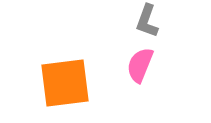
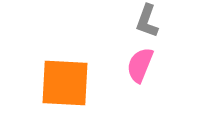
orange square: rotated 10 degrees clockwise
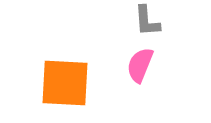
gray L-shape: rotated 24 degrees counterclockwise
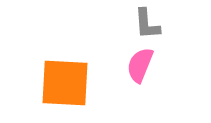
gray L-shape: moved 3 px down
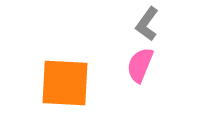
gray L-shape: rotated 40 degrees clockwise
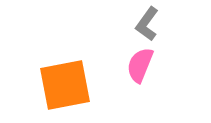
orange square: moved 2 px down; rotated 14 degrees counterclockwise
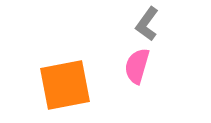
pink semicircle: moved 3 px left, 1 px down; rotated 6 degrees counterclockwise
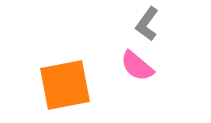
pink semicircle: rotated 66 degrees counterclockwise
